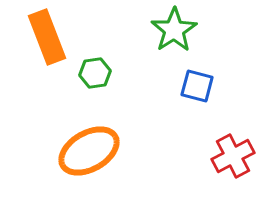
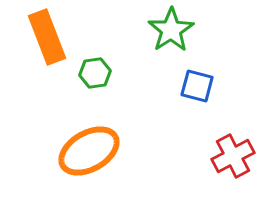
green star: moved 3 px left
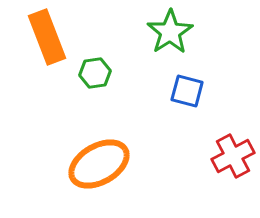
green star: moved 1 px left, 2 px down
blue square: moved 10 px left, 5 px down
orange ellipse: moved 10 px right, 13 px down
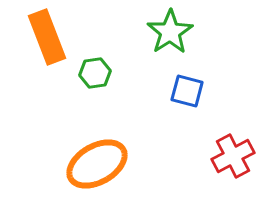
orange ellipse: moved 2 px left
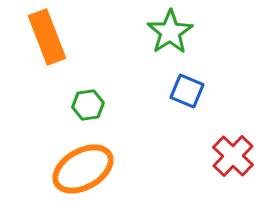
green hexagon: moved 7 px left, 32 px down
blue square: rotated 8 degrees clockwise
red cross: rotated 18 degrees counterclockwise
orange ellipse: moved 14 px left, 5 px down
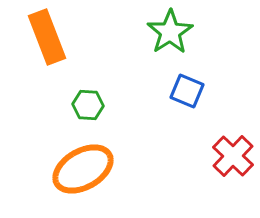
green hexagon: rotated 12 degrees clockwise
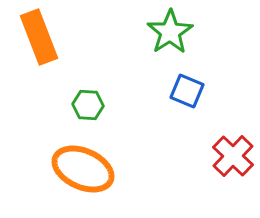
orange rectangle: moved 8 px left
orange ellipse: rotated 54 degrees clockwise
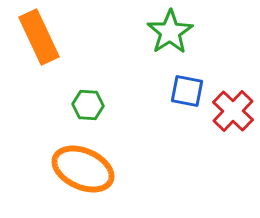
orange rectangle: rotated 4 degrees counterclockwise
blue square: rotated 12 degrees counterclockwise
red cross: moved 45 px up
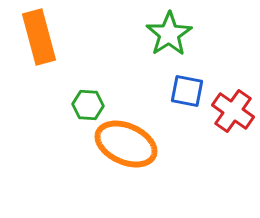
green star: moved 1 px left, 2 px down
orange rectangle: rotated 10 degrees clockwise
red cross: rotated 9 degrees counterclockwise
orange ellipse: moved 43 px right, 25 px up
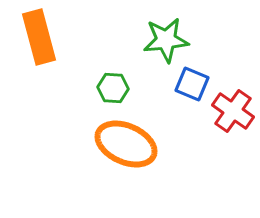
green star: moved 3 px left, 6 px down; rotated 27 degrees clockwise
blue square: moved 5 px right, 7 px up; rotated 12 degrees clockwise
green hexagon: moved 25 px right, 17 px up
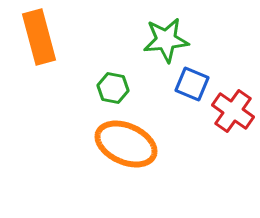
green hexagon: rotated 8 degrees clockwise
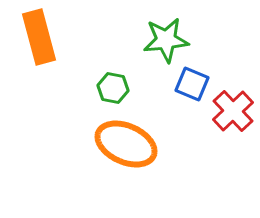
red cross: rotated 12 degrees clockwise
